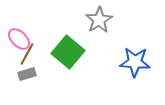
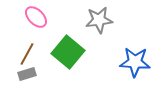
gray star: rotated 24 degrees clockwise
pink ellipse: moved 17 px right, 22 px up
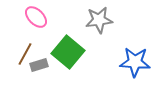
brown line: moved 2 px left
gray rectangle: moved 12 px right, 9 px up
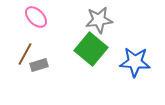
green square: moved 23 px right, 3 px up
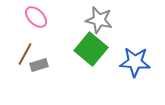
gray star: rotated 20 degrees clockwise
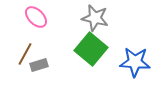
gray star: moved 4 px left, 2 px up
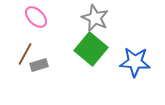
gray star: rotated 12 degrees clockwise
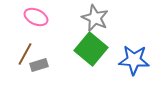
pink ellipse: rotated 20 degrees counterclockwise
blue star: moved 1 px left, 2 px up
